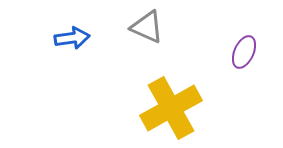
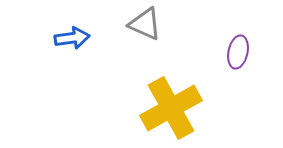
gray triangle: moved 2 px left, 3 px up
purple ellipse: moved 6 px left; rotated 12 degrees counterclockwise
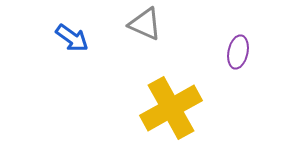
blue arrow: rotated 44 degrees clockwise
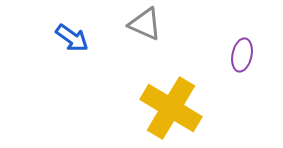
purple ellipse: moved 4 px right, 3 px down
yellow cross: rotated 30 degrees counterclockwise
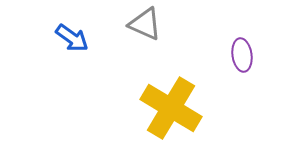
purple ellipse: rotated 20 degrees counterclockwise
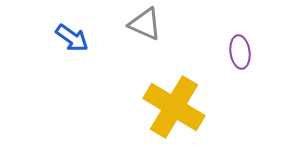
purple ellipse: moved 2 px left, 3 px up
yellow cross: moved 3 px right, 1 px up
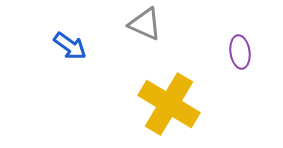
blue arrow: moved 2 px left, 8 px down
yellow cross: moved 5 px left, 3 px up
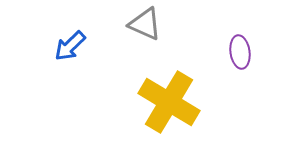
blue arrow: rotated 100 degrees clockwise
yellow cross: moved 2 px up
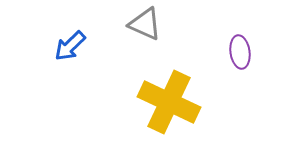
yellow cross: rotated 6 degrees counterclockwise
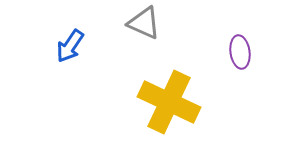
gray triangle: moved 1 px left, 1 px up
blue arrow: rotated 12 degrees counterclockwise
